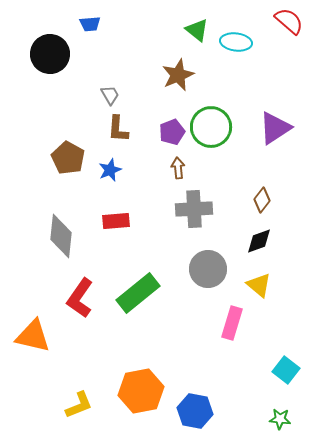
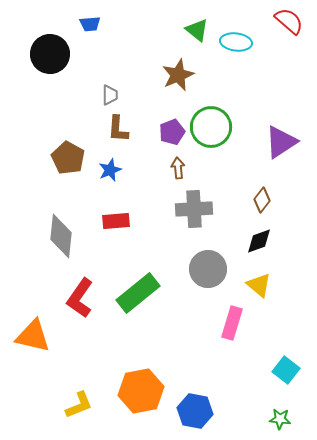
gray trapezoid: rotated 30 degrees clockwise
purple triangle: moved 6 px right, 14 px down
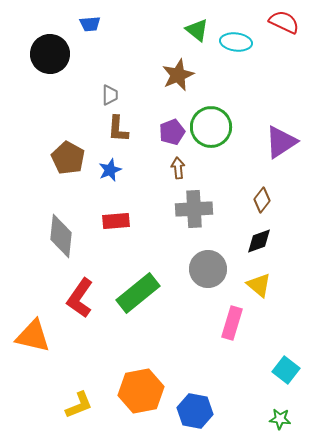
red semicircle: moved 5 px left, 1 px down; rotated 16 degrees counterclockwise
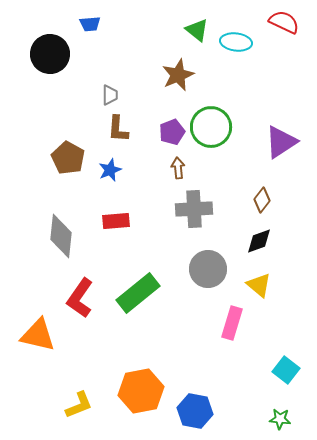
orange triangle: moved 5 px right, 1 px up
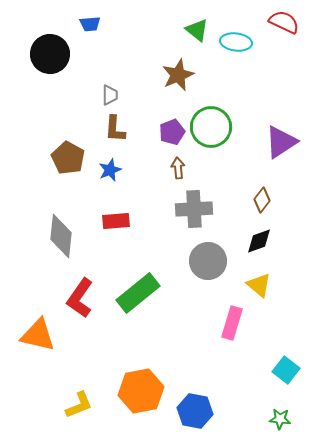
brown L-shape: moved 3 px left
gray circle: moved 8 px up
